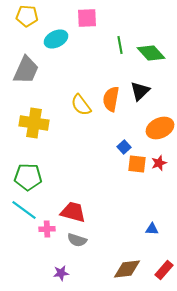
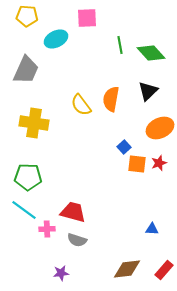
black triangle: moved 8 px right
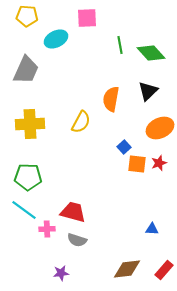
yellow semicircle: moved 17 px down; rotated 115 degrees counterclockwise
yellow cross: moved 4 px left, 1 px down; rotated 12 degrees counterclockwise
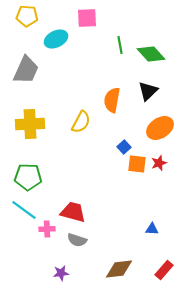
green diamond: moved 1 px down
orange semicircle: moved 1 px right, 1 px down
orange ellipse: rotated 8 degrees counterclockwise
brown diamond: moved 8 px left
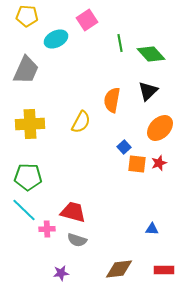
pink square: moved 2 px down; rotated 30 degrees counterclockwise
green line: moved 2 px up
orange ellipse: rotated 12 degrees counterclockwise
cyan line: rotated 8 degrees clockwise
red rectangle: rotated 48 degrees clockwise
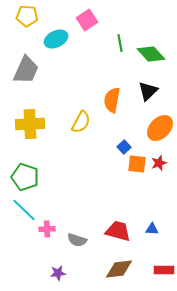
green pentagon: moved 3 px left; rotated 16 degrees clockwise
red trapezoid: moved 45 px right, 19 px down
purple star: moved 3 px left
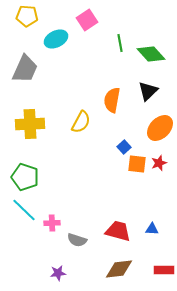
gray trapezoid: moved 1 px left, 1 px up
pink cross: moved 5 px right, 6 px up
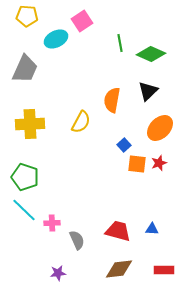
pink square: moved 5 px left, 1 px down
green diamond: rotated 24 degrees counterclockwise
blue square: moved 2 px up
gray semicircle: rotated 132 degrees counterclockwise
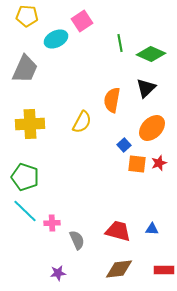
black triangle: moved 2 px left, 3 px up
yellow semicircle: moved 1 px right
orange ellipse: moved 8 px left
cyan line: moved 1 px right, 1 px down
